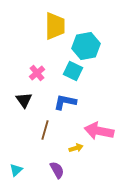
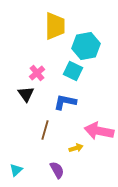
black triangle: moved 2 px right, 6 px up
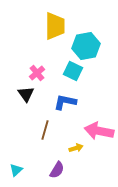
purple semicircle: rotated 60 degrees clockwise
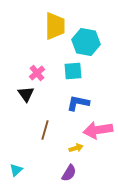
cyan hexagon: moved 4 px up; rotated 20 degrees clockwise
cyan square: rotated 30 degrees counterclockwise
blue L-shape: moved 13 px right, 1 px down
pink arrow: moved 1 px left, 1 px up; rotated 20 degrees counterclockwise
purple semicircle: moved 12 px right, 3 px down
